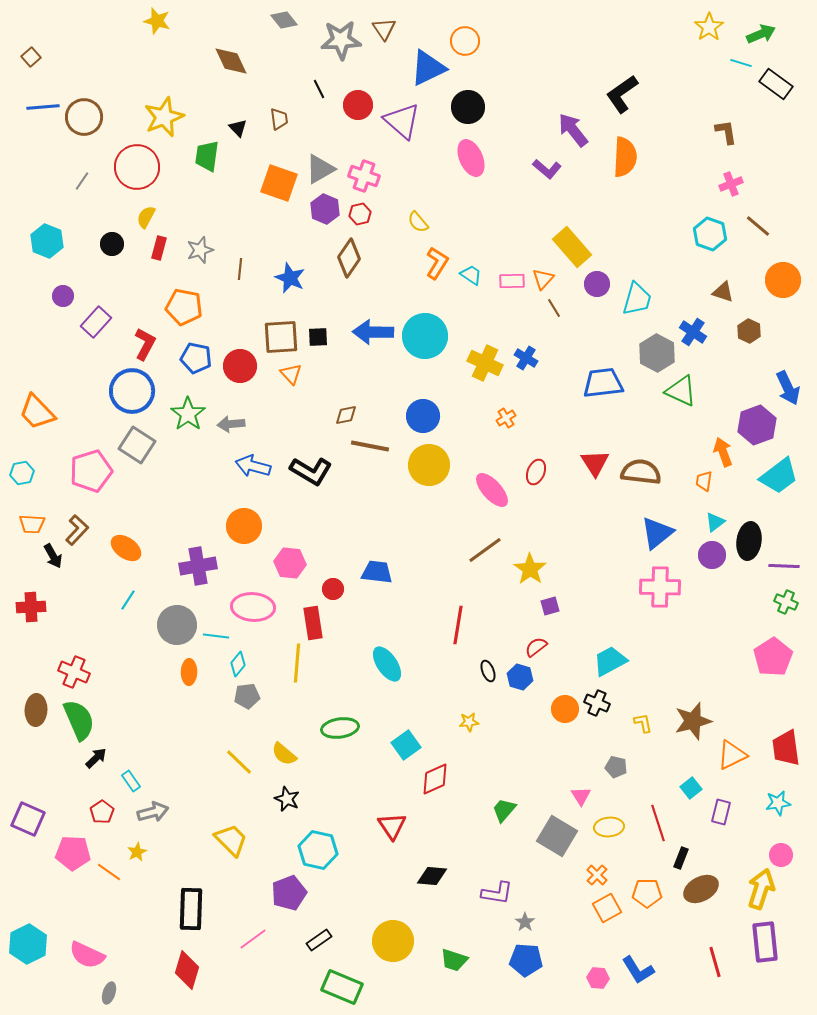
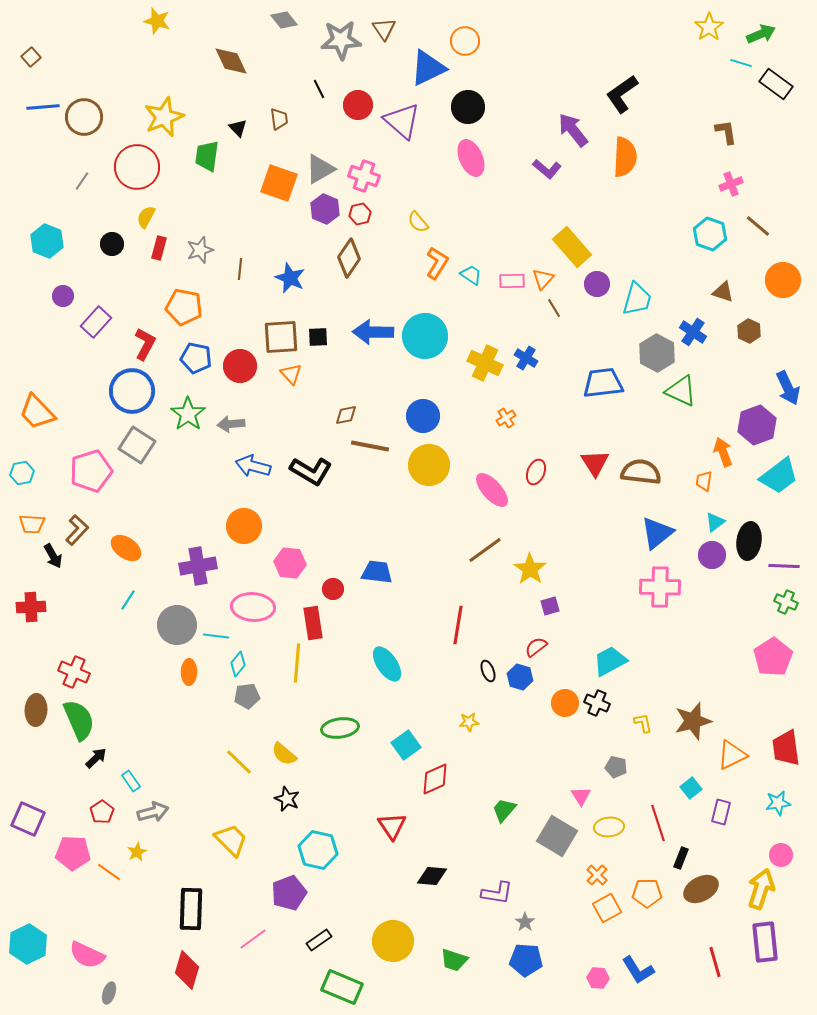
orange circle at (565, 709): moved 6 px up
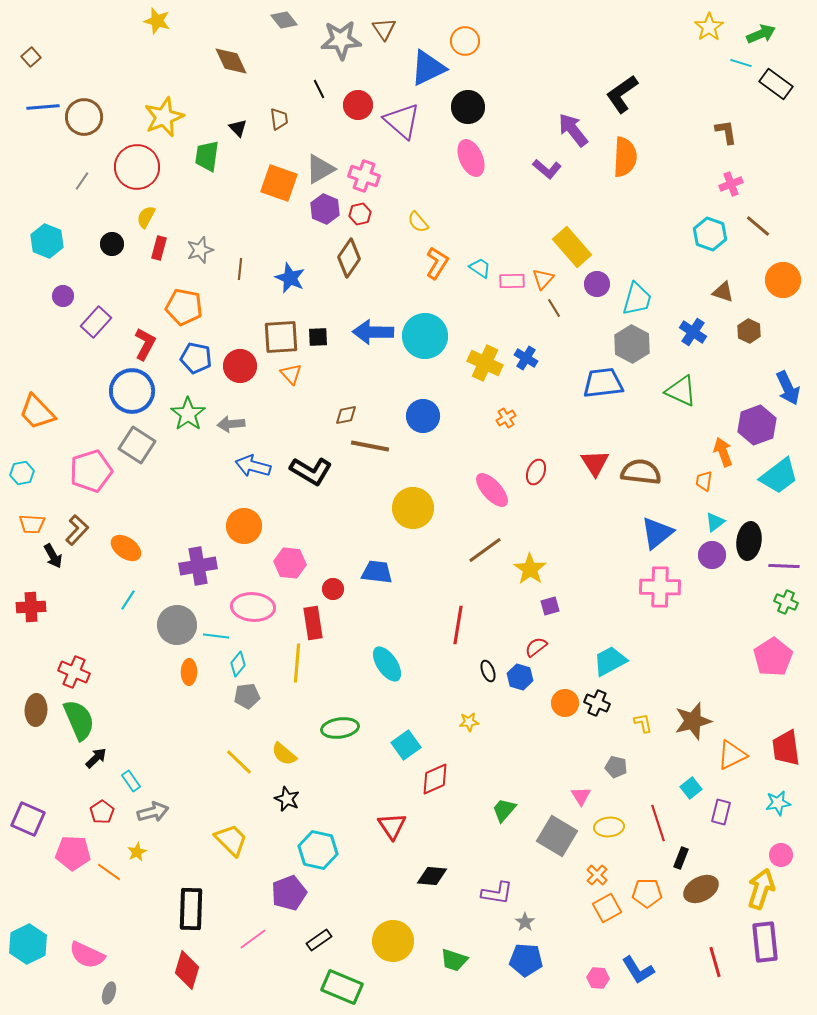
cyan trapezoid at (471, 275): moved 9 px right, 7 px up
gray hexagon at (657, 353): moved 25 px left, 9 px up
yellow circle at (429, 465): moved 16 px left, 43 px down
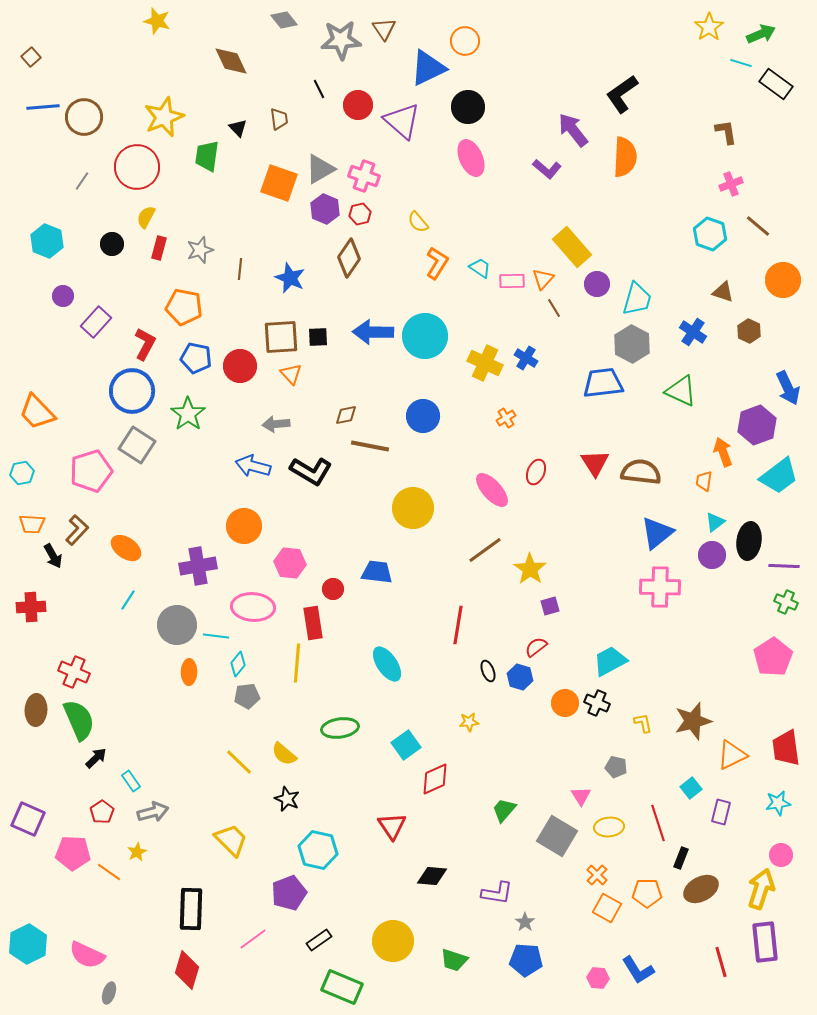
gray arrow at (231, 424): moved 45 px right
orange square at (607, 908): rotated 32 degrees counterclockwise
red line at (715, 962): moved 6 px right
